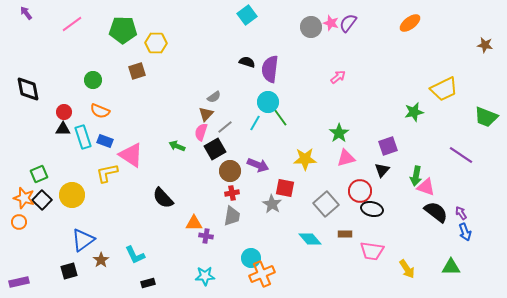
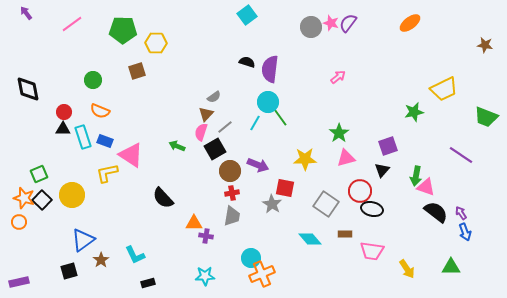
gray square at (326, 204): rotated 15 degrees counterclockwise
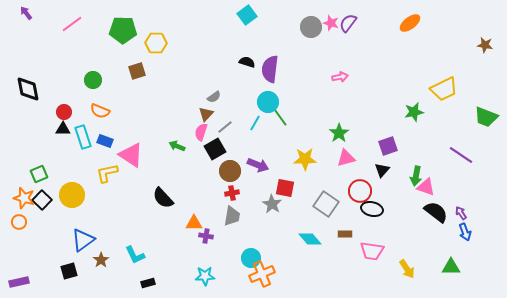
pink arrow at (338, 77): moved 2 px right; rotated 28 degrees clockwise
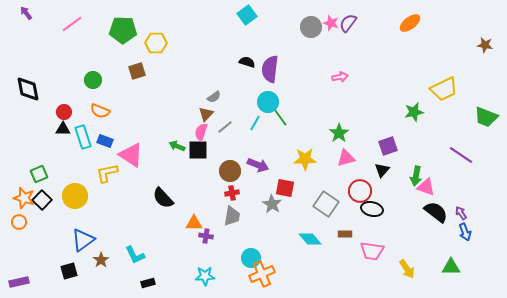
black square at (215, 149): moved 17 px left, 1 px down; rotated 30 degrees clockwise
yellow circle at (72, 195): moved 3 px right, 1 px down
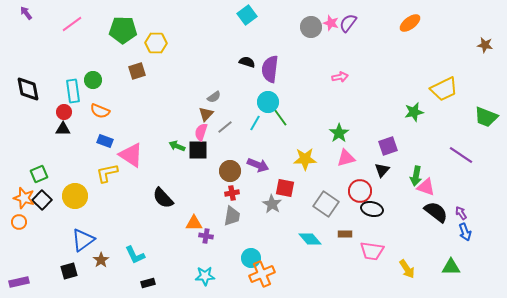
cyan rectangle at (83, 137): moved 10 px left, 46 px up; rotated 10 degrees clockwise
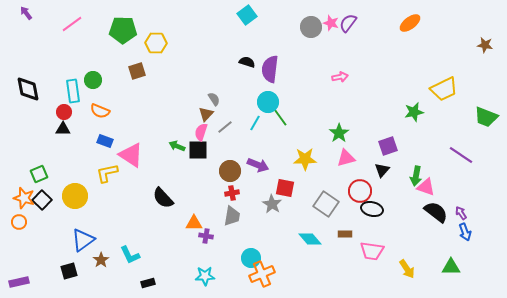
gray semicircle at (214, 97): moved 2 px down; rotated 88 degrees counterclockwise
cyan L-shape at (135, 255): moved 5 px left
